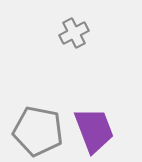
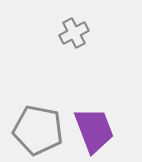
gray pentagon: moved 1 px up
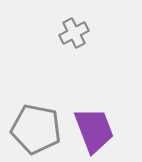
gray pentagon: moved 2 px left, 1 px up
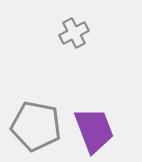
gray pentagon: moved 3 px up
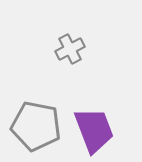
gray cross: moved 4 px left, 16 px down
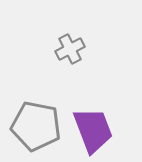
purple trapezoid: moved 1 px left
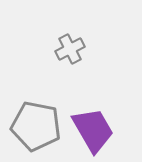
purple trapezoid: rotated 9 degrees counterclockwise
